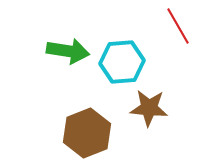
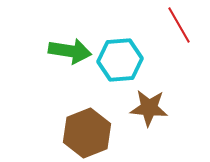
red line: moved 1 px right, 1 px up
green arrow: moved 2 px right
cyan hexagon: moved 2 px left, 2 px up
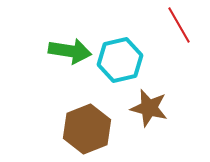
cyan hexagon: rotated 9 degrees counterclockwise
brown star: rotated 9 degrees clockwise
brown hexagon: moved 4 px up
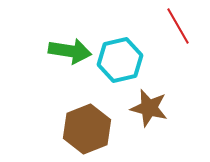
red line: moved 1 px left, 1 px down
